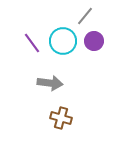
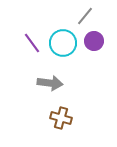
cyan circle: moved 2 px down
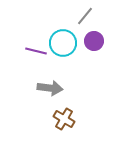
purple line: moved 4 px right, 8 px down; rotated 40 degrees counterclockwise
gray arrow: moved 5 px down
brown cross: moved 3 px right, 1 px down; rotated 15 degrees clockwise
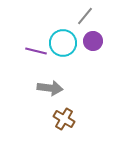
purple circle: moved 1 px left
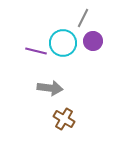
gray line: moved 2 px left, 2 px down; rotated 12 degrees counterclockwise
